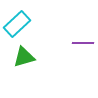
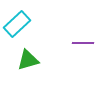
green triangle: moved 4 px right, 3 px down
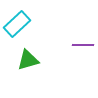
purple line: moved 2 px down
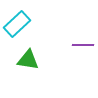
green triangle: rotated 25 degrees clockwise
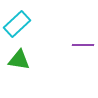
green triangle: moved 9 px left
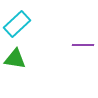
green triangle: moved 4 px left, 1 px up
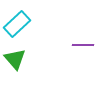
green triangle: rotated 40 degrees clockwise
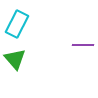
cyan rectangle: rotated 20 degrees counterclockwise
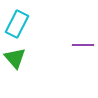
green triangle: moved 1 px up
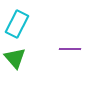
purple line: moved 13 px left, 4 px down
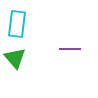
cyan rectangle: rotated 20 degrees counterclockwise
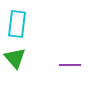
purple line: moved 16 px down
